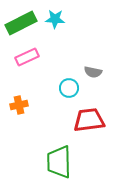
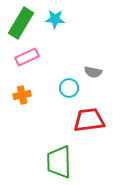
green rectangle: rotated 32 degrees counterclockwise
orange cross: moved 3 px right, 10 px up
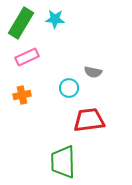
green trapezoid: moved 4 px right
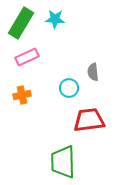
gray semicircle: rotated 72 degrees clockwise
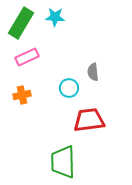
cyan star: moved 2 px up
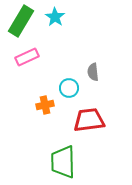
cyan star: rotated 30 degrees clockwise
green rectangle: moved 2 px up
orange cross: moved 23 px right, 10 px down
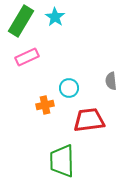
gray semicircle: moved 18 px right, 9 px down
green trapezoid: moved 1 px left, 1 px up
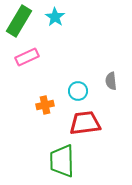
green rectangle: moved 2 px left
cyan circle: moved 9 px right, 3 px down
red trapezoid: moved 4 px left, 3 px down
